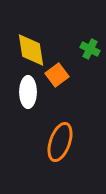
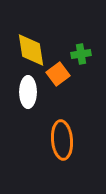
green cross: moved 9 px left, 5 px down; rotated 36 degrees counterclockwise
orange square: moved 1 px right, 1 px up
orange ellipse: moved 2 px right, 2 px up; rotated 24 degrees counterclockwise
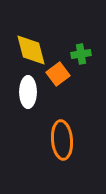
yellow diamond: rotated 6 degrees counterclockwise
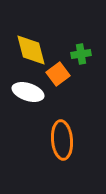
white ellipse: rotated 72 degrees counterclockwise
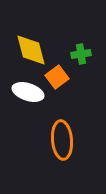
orange square: moved 1 px left, 3 px down
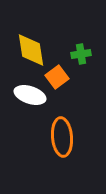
yellow diamond: rotated 6 degrees clockwise
white ellipse: moved 2 px right, 3 px down
orange ellipse: moved 3 px up
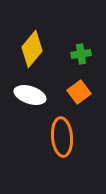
yellow diamond: moved 1 px right, 1 px up; rotated 48 degrees clockwise
orange square: moved 22 px right, 15 px down
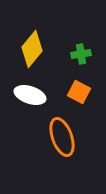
orange square: rotated 25 degrees counterclockwise
orange ellipse: rotated 15 degrees counterclockwise
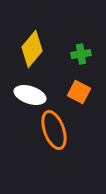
orange ellipse: moved 8 px left, 7 px up
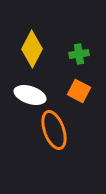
yellow diamond: rotated 12 degrees counterclockwise
green cross: moved 2 px left
orange square: moved 1 px up
